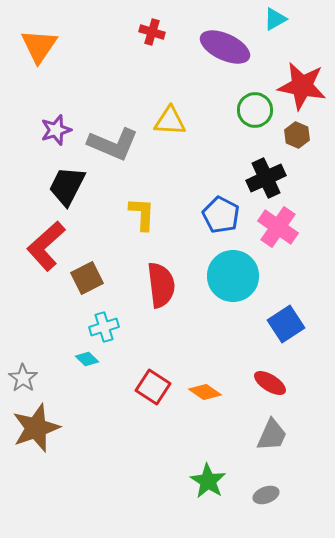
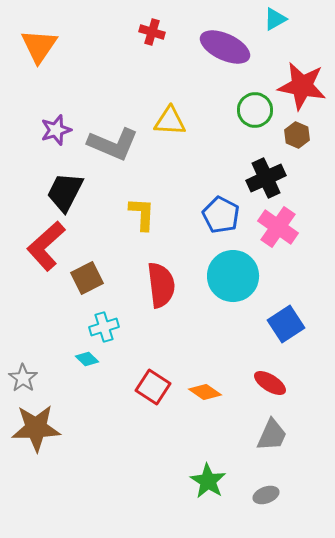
black trapezoid: moved 2 px left, 6 px down
brown star: rotated 18 degrees clockwise
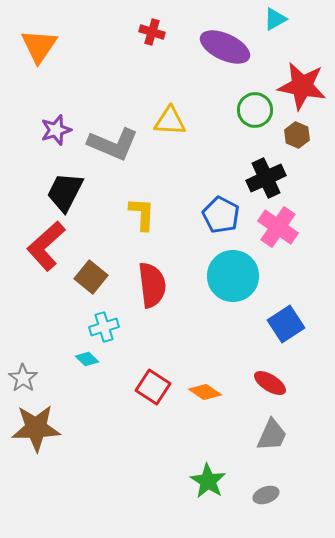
brown square: moved 4 px right, 1 px up; rotated 24 degrees counterclockwise
red semicircle: moved 9 px left
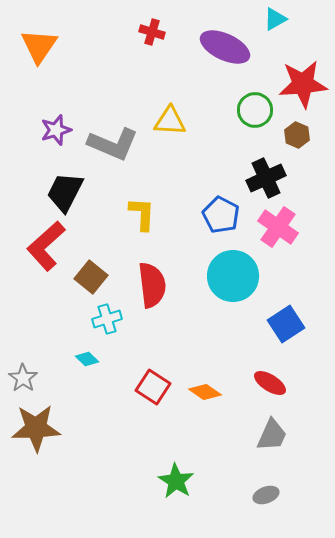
red star: moved 1 px right, 2 px up; rotated 15 degrees counterclockwise
cyan cross: moved 3 px right, 8 px up
green star: moved 32 px left
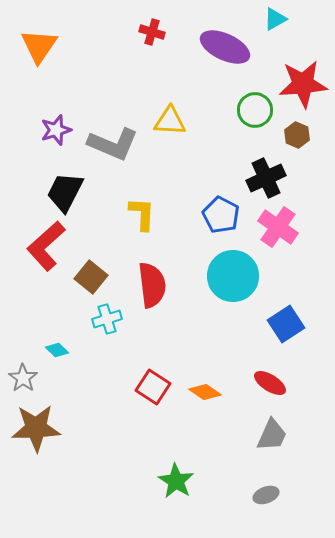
cyan diamond: moved 30 px left, 9 px up
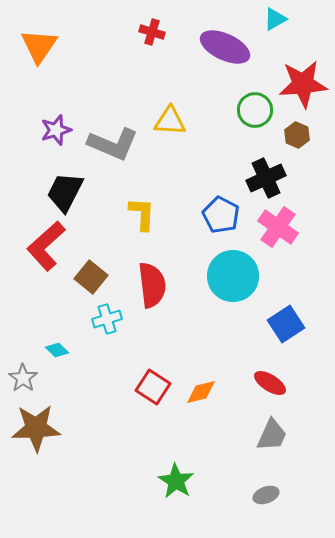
orange diamond: moved 4 px left; rotated 48 degrees counterclockwise
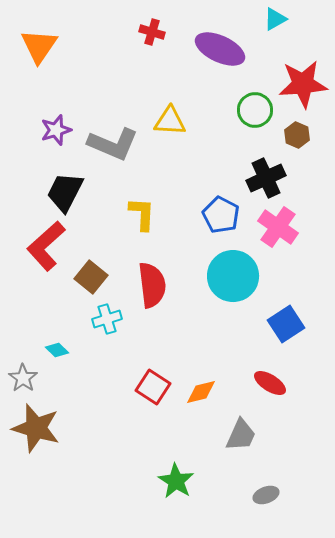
purple ellipse: moved 5 px left, 2 px down
brown star: rotated 18 degrees clockwise
gray trapezoid: moved 31 px left
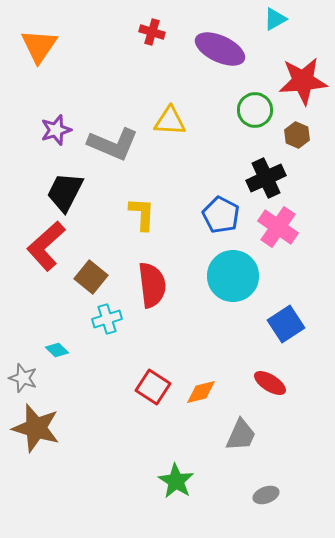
red star: moved 3 px up
gray star: rotated 16 degrees counterclockwise
